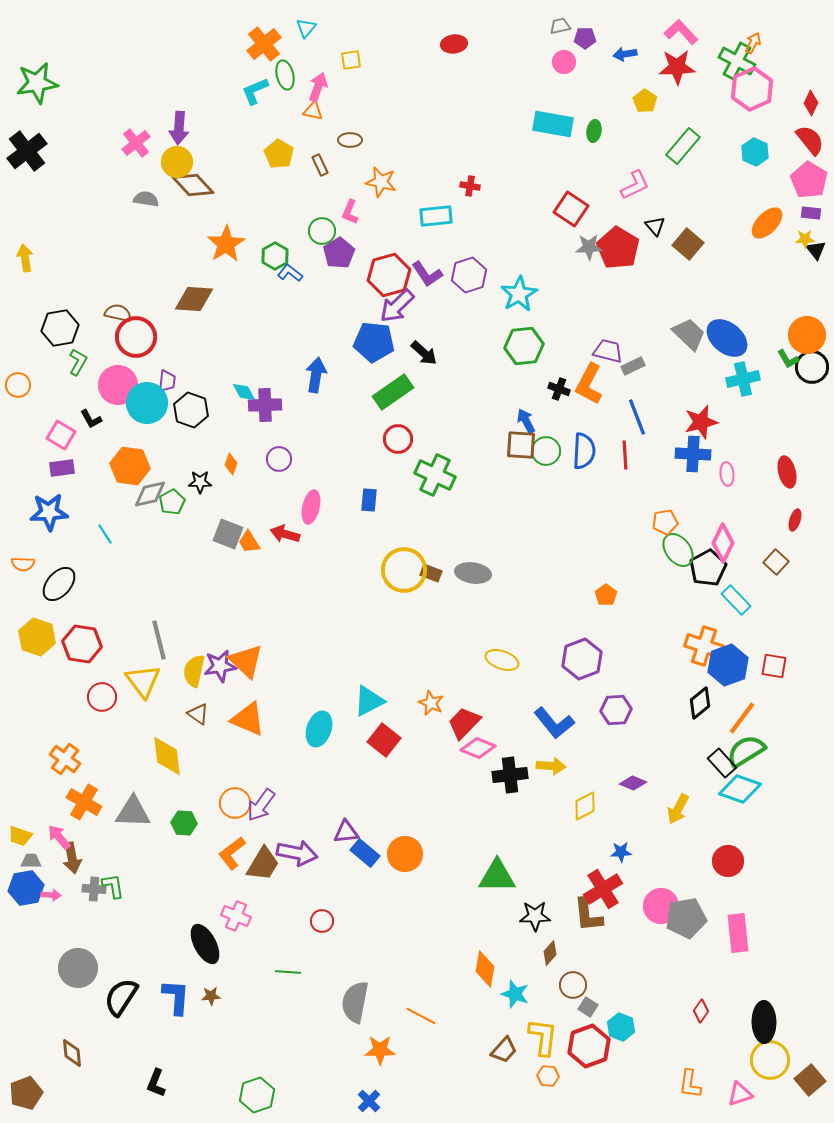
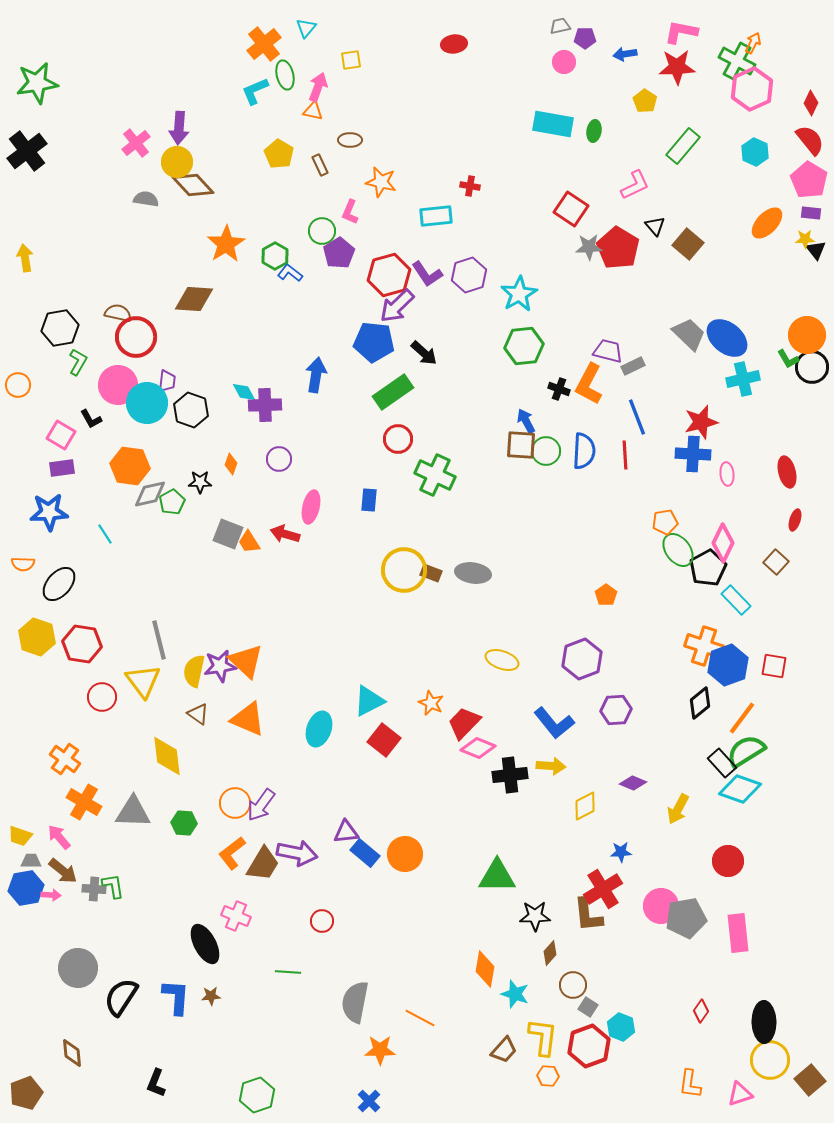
pink L-shape at (681, 32): rotated 36 degrees counterclockwise
brown arrow at (72, 858): moved 9 px left, 13 px down; rotated 40 degrees counterclockwise
orange line at (421, 1016): moved 1 px left, 2 px down
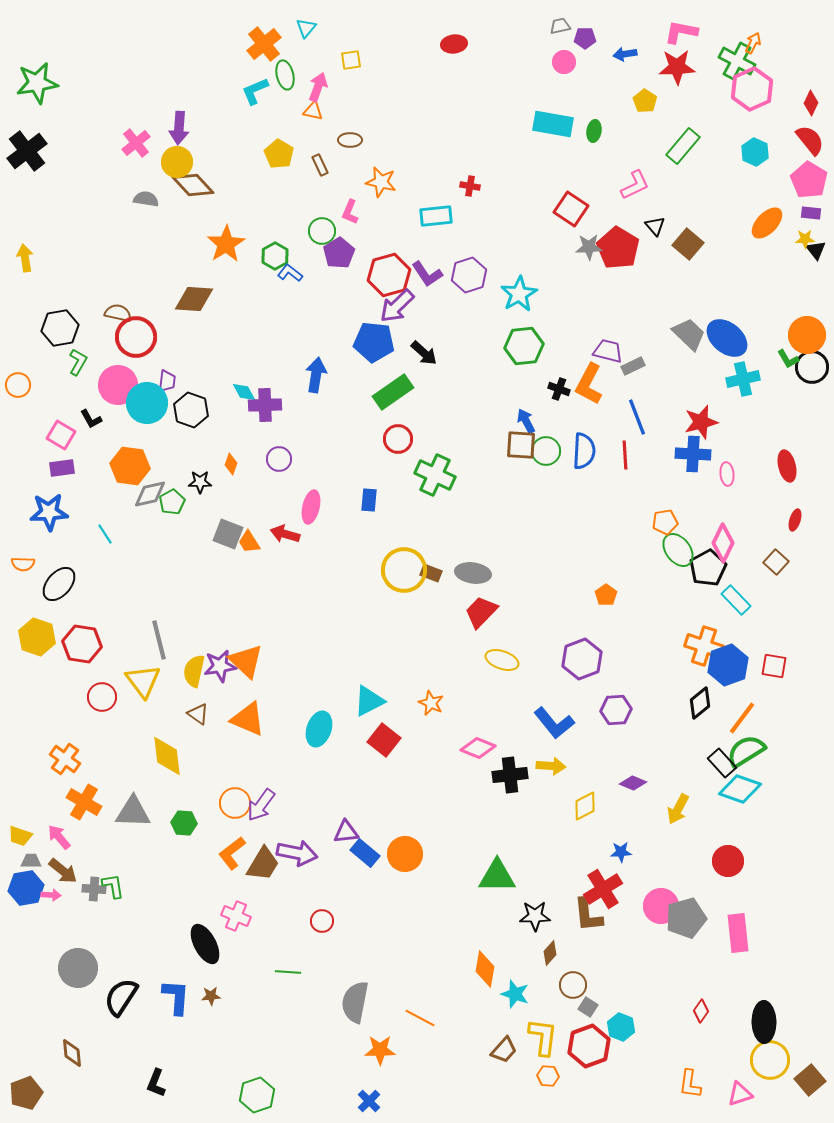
red ellipse at (787, 472): moved 6 px up
red trapezoid at (464, 723): moved 17 px right, 111 px up
gray pentagon at (686, 918): rotated 6 degrees counterclockwise
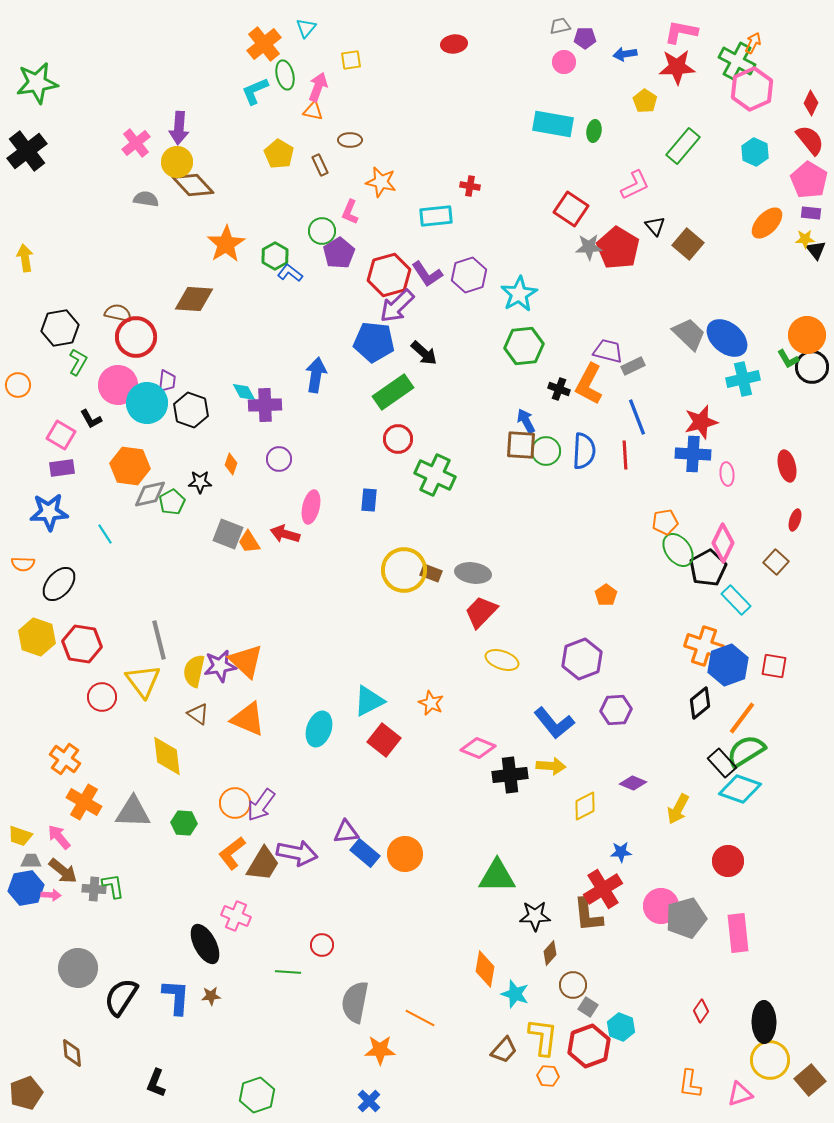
red circle at (322, 921): moved 24 px down
